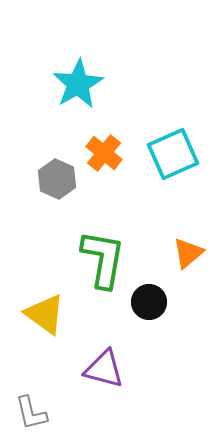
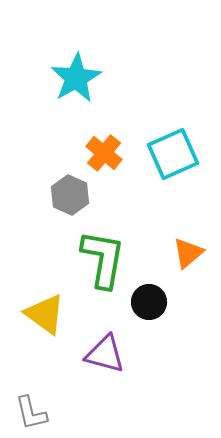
cyan star: moved 2 px left, 6 px up
gray hexagon: moved 13 px right, 16 px down
purple triangle: moved 1 px right, 15 px up
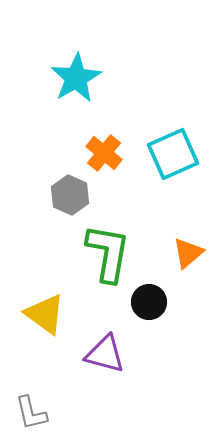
green L-shape: moved 5 px right, 6 px up
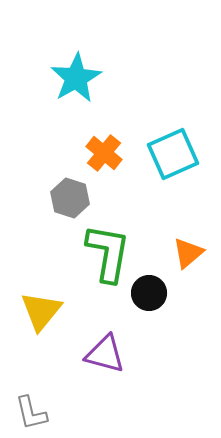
gray hexagon: moved 3 px down; rotated 6 degrees counterclockwise
black circle: moved 9 px up
yellow triangle: moved 4 px left, 3 px up; rotated 33 degrees clockwise
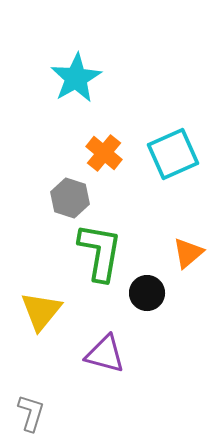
green L-shape: moved 8 px left, 1 px up
black circle: moved 2 px left
gray L-shape: rotated 150 degrees counterclockwise
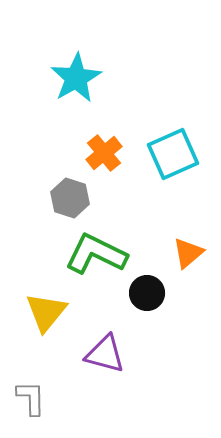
orange cross: rotated 12 degrees clockwise
green L-shape: moved 4 px left, 2 px down; rotated 74 degrees counterclockwise
yellow triangle: moved 5 px right, 1 px down
gray L-shape: moved 15 px up; rotated 18 degrees counterclockwise
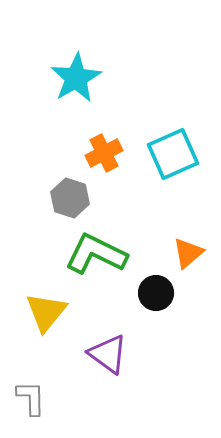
orange cross: rotated 12 degrees clockwise
black circle: moved 9 px right
purple triangle: moved 3 px right; rotated 21 degrees clockwise
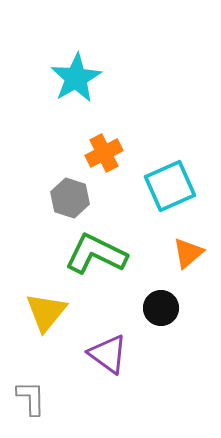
cyan square: moved 3 px left, 32 px down
black circle: moved 5 px right, 15 px down
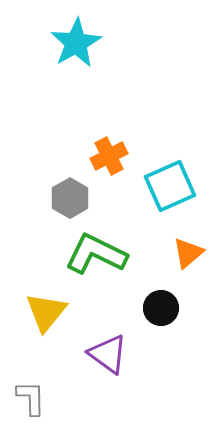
cyan star: moved 35 px up
orange cross: moved 5 px right, 3 px down
gray hexagon: rotated 12 degrees clockwise
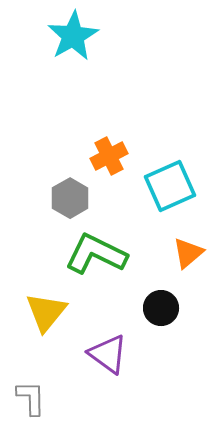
cyan star: moved 3 px left, 7 px up
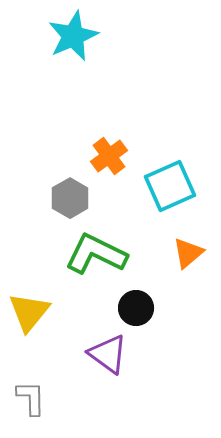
cyan star: rotated 6 degrees clockwise
orange cross: rotated 9 degrees counterclockwise
black circle: moved 25 px left
yellow triangle: moved 17 px left
